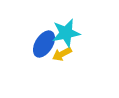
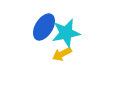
blue ellipse: moved 17 px up
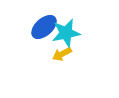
blue ellipse: rotated 16 degrees clockwise
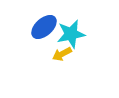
cyan star: moved 5 px right, 1 px down
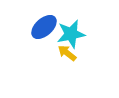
yellow arrow: moved 5 px right, 1 px up; rotated 66 degrees clockwise
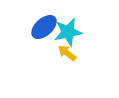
cyan star: moved 3 px left, 2 px up
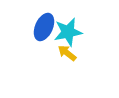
blue ellipse: rotated 24 degrees counterclockwise
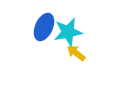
yellow arrow: moved 9 px right
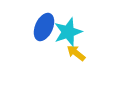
cyan star: rotated 8 degrees counterclockwise
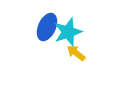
blue ellipse: moved 3 px right
